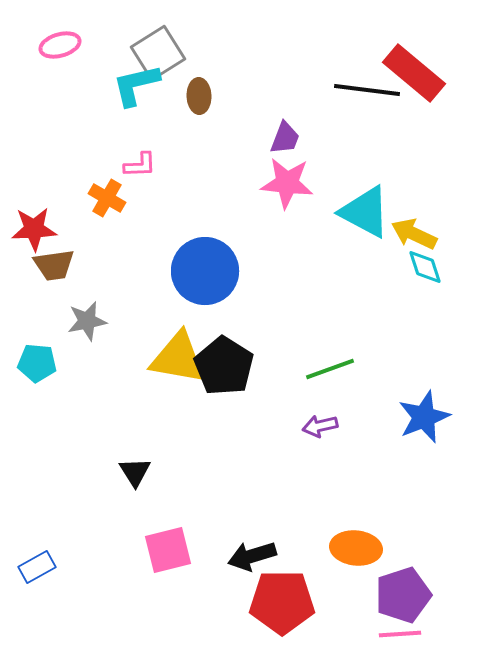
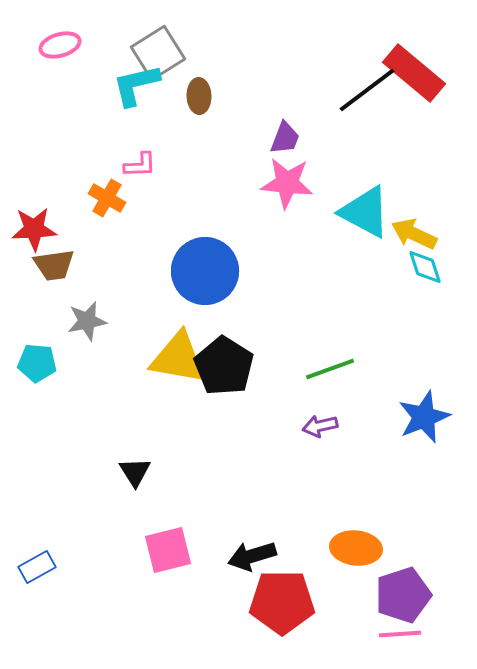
black line: rotated 44 degrees counterclockwise
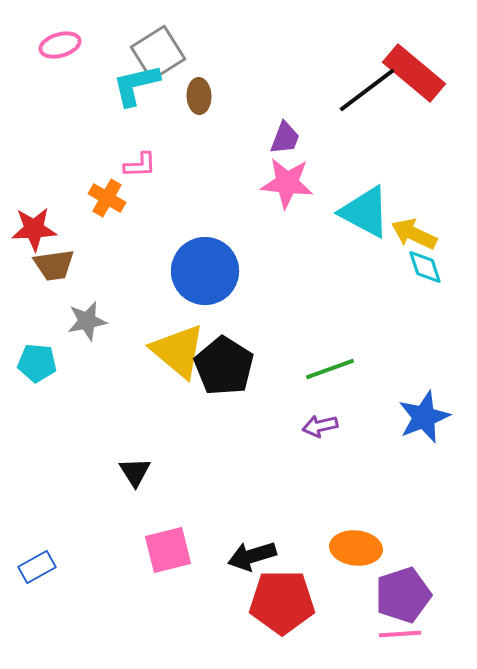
yellow triangle: moved 7 px up; rotated 30 degrees clockwise
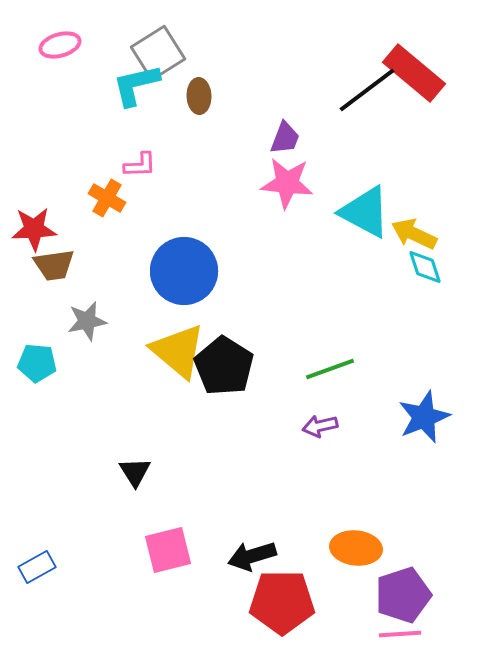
blue circle: moved 21 px left
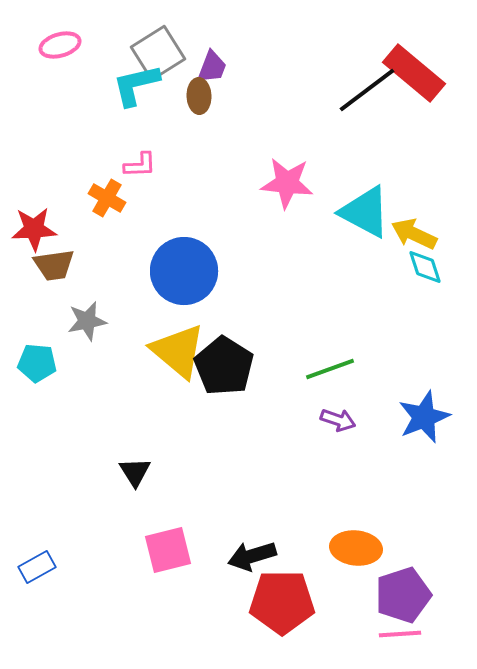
purple trapezoid: moved 73 px left, 71 px up
purple arrow: moved 18 px right, 6 px up; rotated 148 degrees counterclockwise
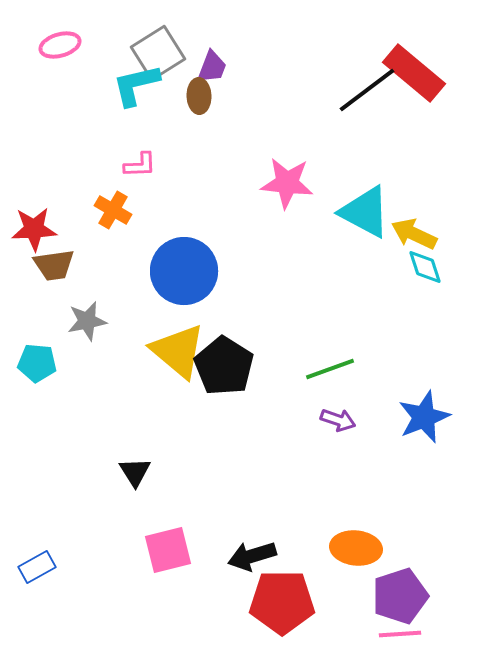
orange cross: moved 6 px right, 12 px down
purple pentagon: moved 3 px left, 1 px down
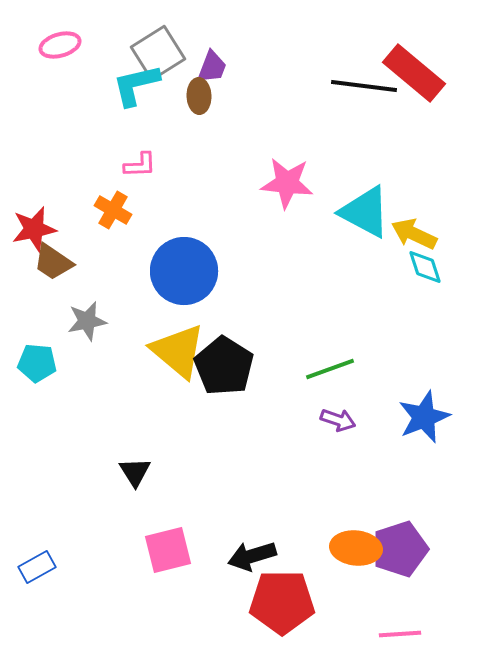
black line: moved 3 px left, 4 px up; rotated 44 degrees clockwise
red star: rotated 9 degrees counterclockwise
brown trapezoid: moved 1 px left, 3 px up; rotated 42 degrees clockwise
purple pentagon: moved 47 px up
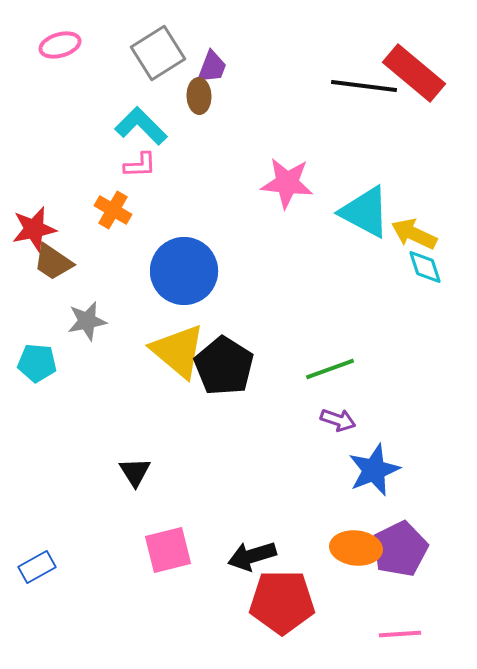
cyan L-shape: moved 5 px right, 41 px down; rotated 58 degrees clockwise
blue star: moved 50 px left, 53 px down
purple pentagon: rotated 8 degrees counterclockwise
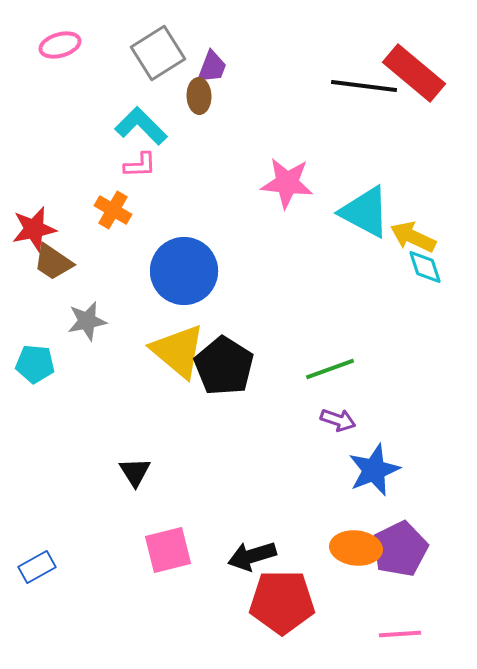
yellow arrow: moved 1 px left, 3 px down
cyan pentagon: moved 2 px left, 1 px down
